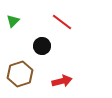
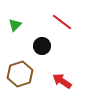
green triangle: moved 2 px right, 4 px down
red arrow: rotated 132 degrees counterclockwise
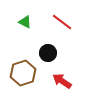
green triangle: moved 10 px right, 3 px up; rotated 48 degrees counterclockwise
black circle: moved 6 px right, 7 px down
brown hexagon: moved 3 px right, 1 px up
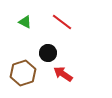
red arrow: moved 1 px right, 7 px up
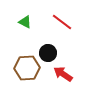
brown hexagon: moved 4 px right, 5 px up; rotated 15 degrees clockwise
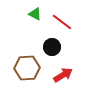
green triangle: moved 10 px right, 8 px up
black circle: moved 4 px right, 6 px up
red arrow: moved 1 px down; rotated 114 degrees clockwise
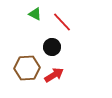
red line: rotated 10 degrees clockwise
red arrow: moved 9 px left
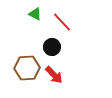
red arrow: rotated 78 degrees clockwise
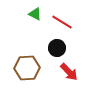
red line: rotated 15 degrees counterclockwise
black circle: moved 5 px right, 1 px down
red arrow: moved 15 px right, 3 px up
